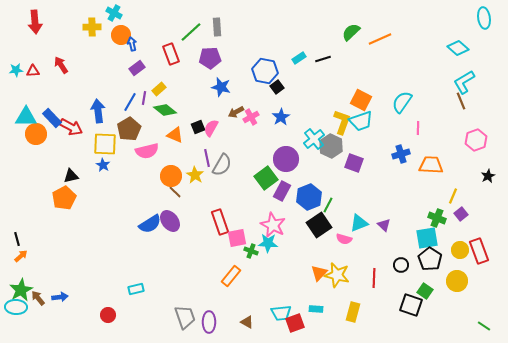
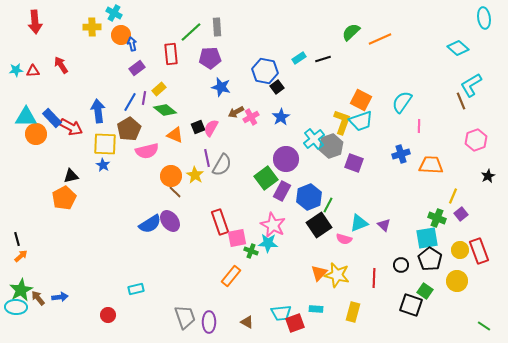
red rectangle at (171, 54): rotated 15 degrees clockwise
cyan L-shape at (464, 82): moved 7 px right, 3 px down
pink line at (418, 128): moved 1 px right, 2 px up
gray hexagon at (331, 146): rotated 15 degrees clockwise
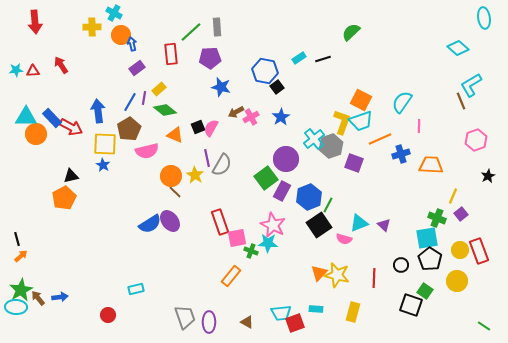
orange line at (380, 39): moved 100 px down
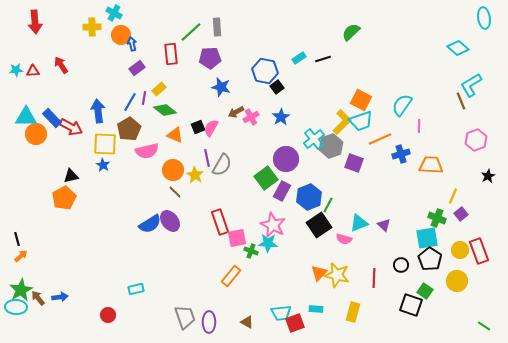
cyan semicircle at (402, 102): moved 3 px down
yellow L-shape at (342, 122): rotated 25 degrees clockwise
orange circle at (171, 176): moved 2 px right, 6 px up
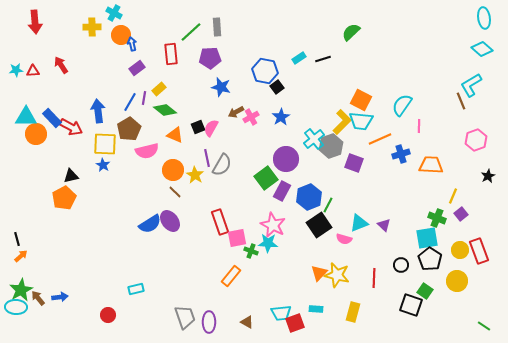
cyan diamond at (458, 48): moved 24 px right, 1 px down
cyan trapezoid at (361, 121): rotated 25 degrees clockwise
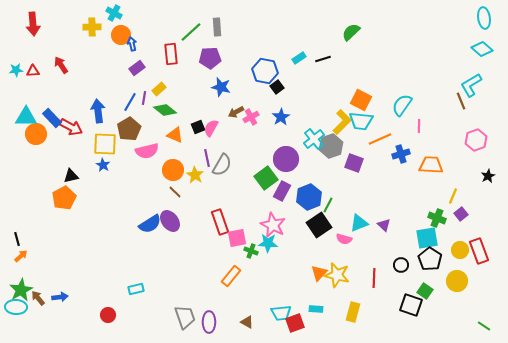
red arrow at (35, 22): moved 2 px left, 2 px down
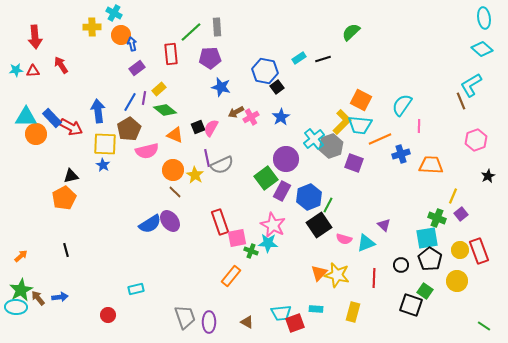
red arrow at (33, 24): moved 2 px right, 13 px down
cyan trapezoid at (361, 121): moved 1 px left, 4 px down
gray semicircle at (222, 165): rotated 35 degrees clockwise
cyan triangle at (359, 223): moved 7 px right, 20 px down
black line at (17, 239): moved 49 px right, 11 px down
